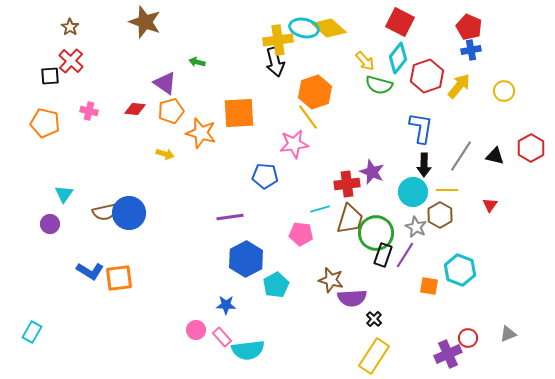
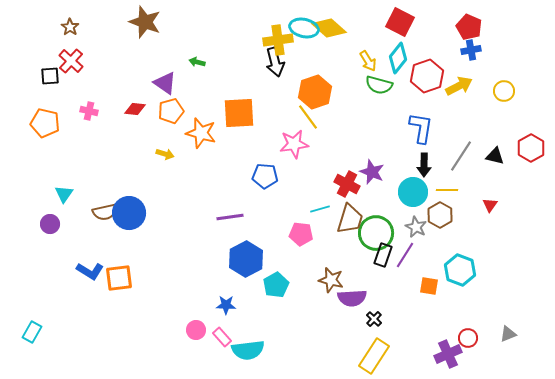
yellow arrow at (365, 61): moved 3 px right; rotated 10 degrees clockwise
yellow arrow at (459, 86): rotated 24 degrees clockwise
red cross at (347, 184): rotated 35 degrees clockwise
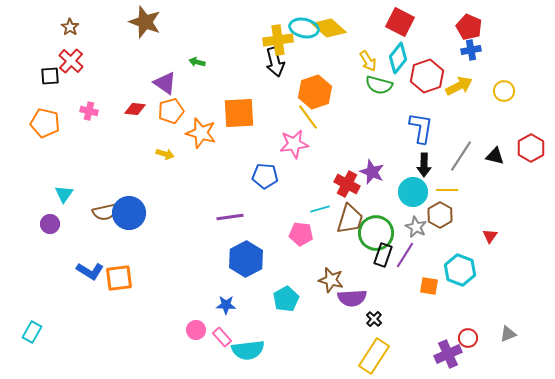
red triangle at (490, 205): moved 31 px down
cyan pentagon at (276, 285): moved 10 px right, 14 px down
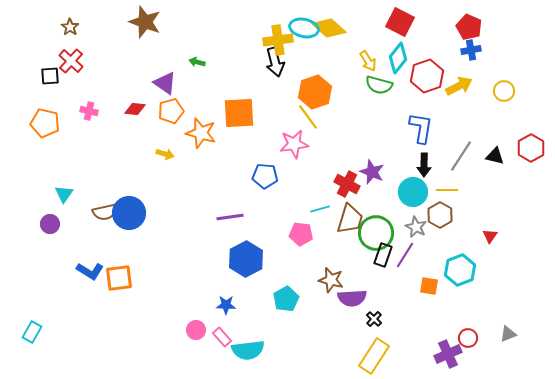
cyan hexagon at (460, 270): rotated 20 degrees clockwise
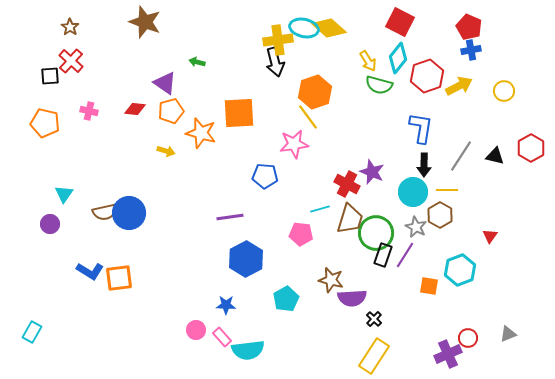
yellow arrow at (165, 154): moved 1 px right, 3 px up
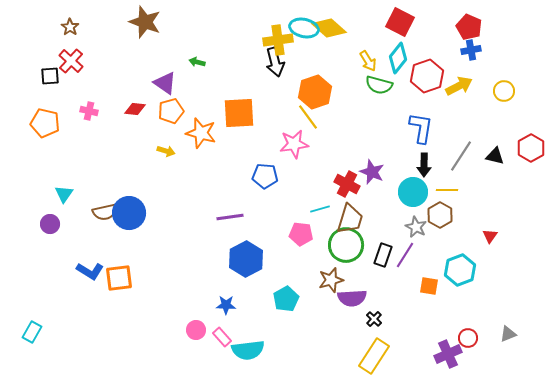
green circle at (376, 233): moved 30 px left, 12 px down
brown star at (331, 280): rotated 30 degrees counterclockwise
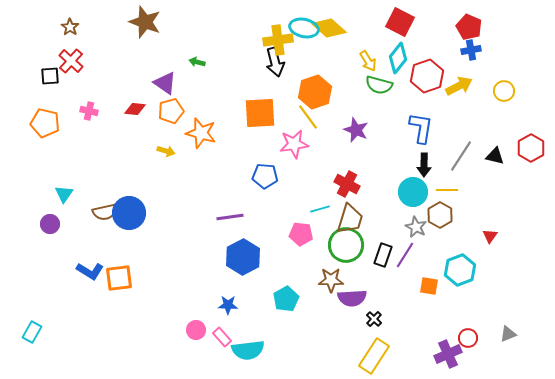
orange square at (239, 113): moved 21 px right
purple star at (372, 172): moved 16 px left, 42 px up
blue hexagon at (246, 259): moved 3 px left, 2 px up
brown star at (331, 280): rotated 15 degrees clockwise
blue star at (226, 305): moved 2 px right
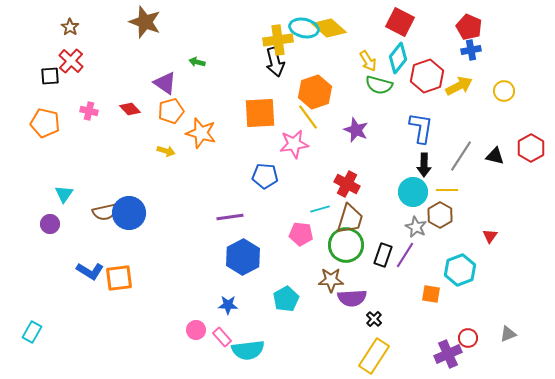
red diamond at (135, 109): moved 5 px left; rotated 40 degrees clockwise
orange square at (429, 286): moved 2 px right, 8 px down
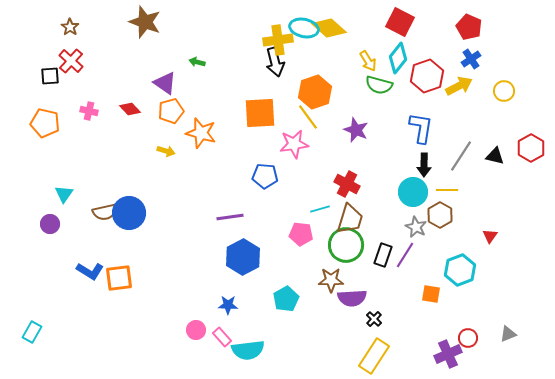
blue cross at (471, 50): moved 9 px down; rotated 24 degrees counterclockwise
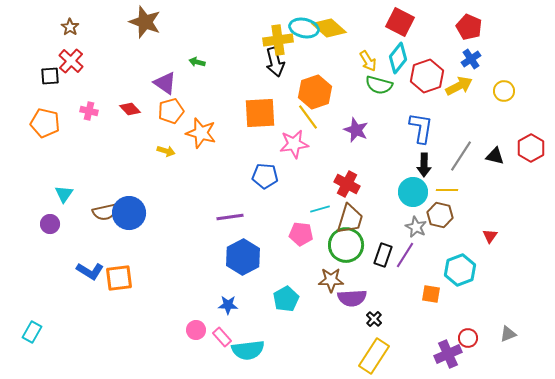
brown hexagon at (440, 215): rotated 15 degrees counterclockwise
